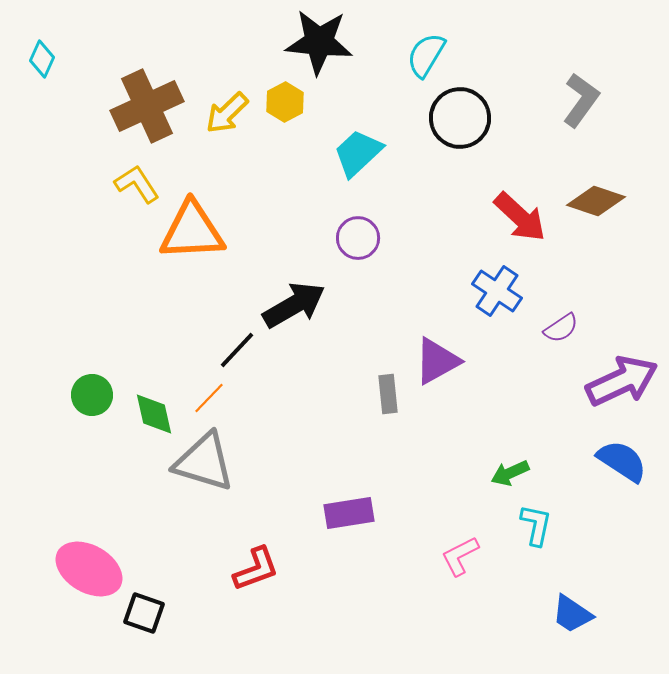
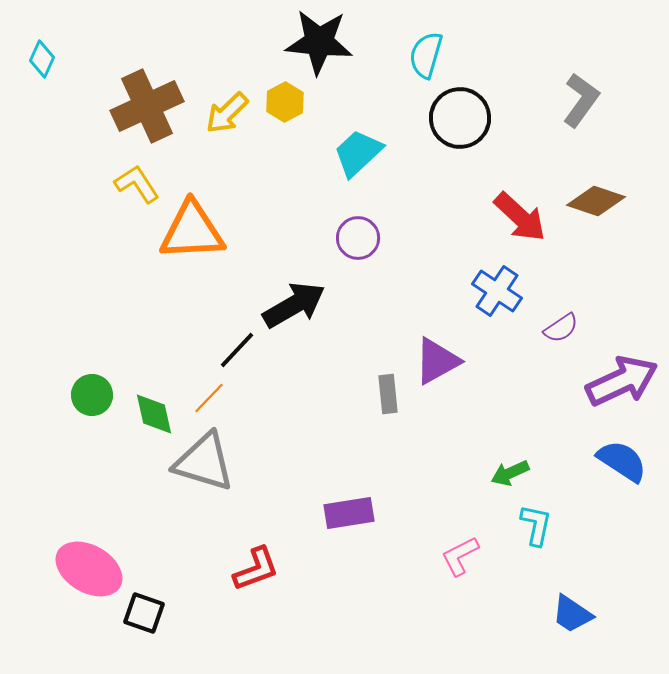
cyan semicircle: rotated 15 degrees counterclockwise
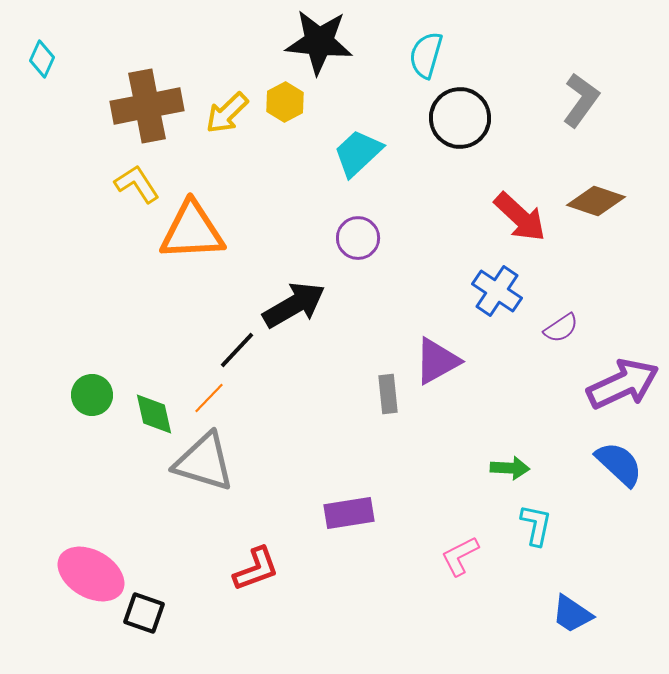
brown cross: rotated 14 degrees clockwise
purple arrow: moved 1 px right, 3 px down
blue semicircle: moved 3 px left, 3 px down; rotated 10 degrees clockwise
green arrow: moved 5 px up; rotated 153 degrees counterclockwise
pink ellipse: moved 2 px right, 5 px down
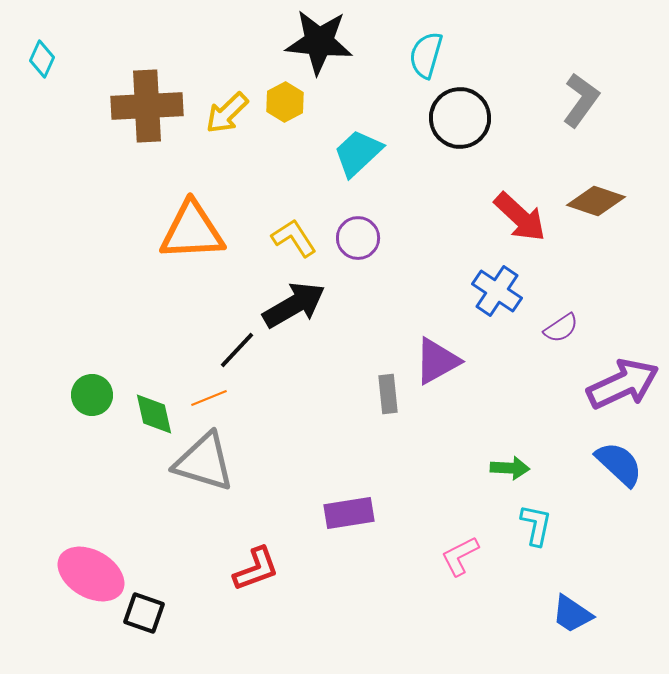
brown cross: rotated 8 degrees clockwise
yellow L-shape: moved 157 px right, 54 px down
orange line: rotated 24 degrees clockwise
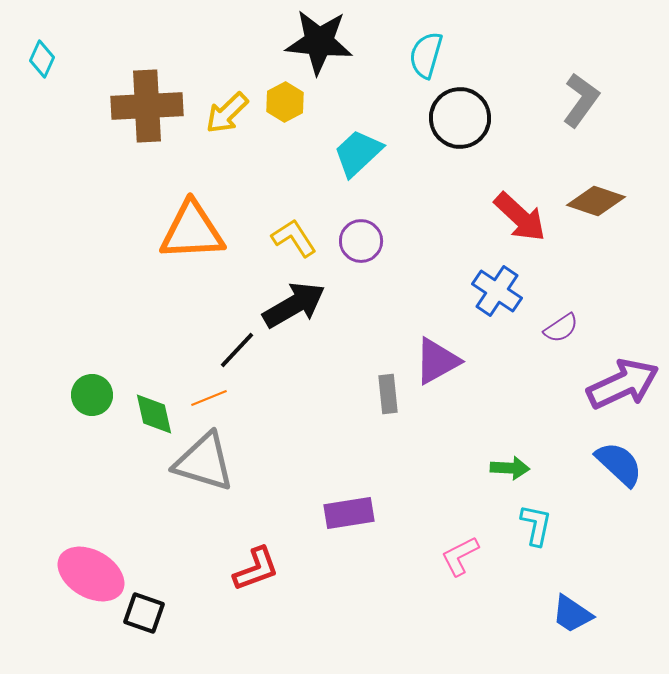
purple circle: moved 3 px right, 3 px down
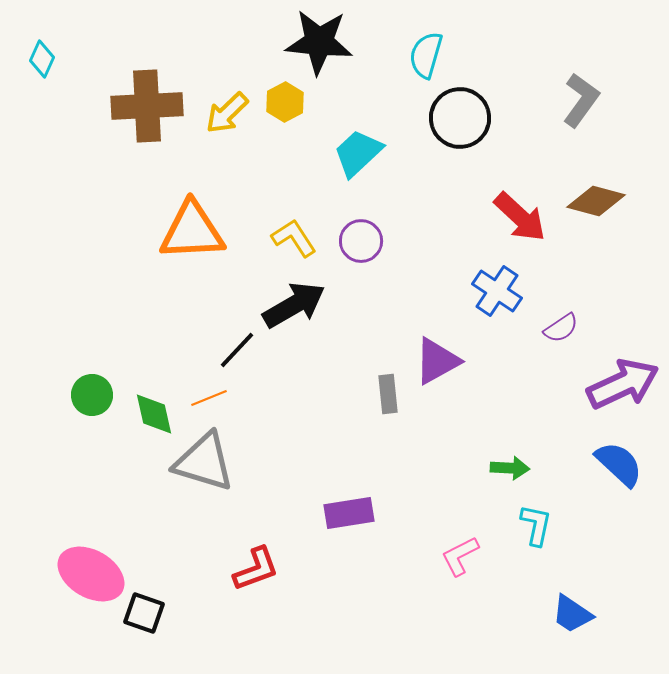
brown diamond: rotated 4 degrees counterclockwise
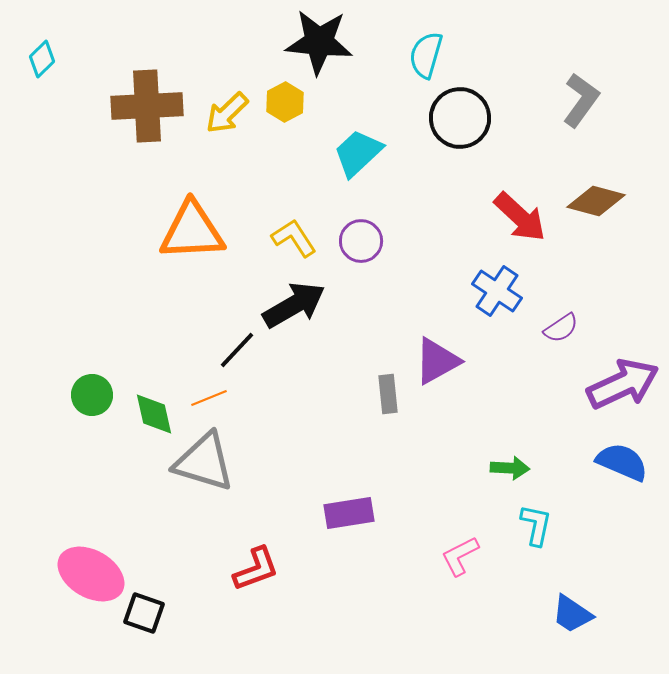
cyan diamond: rotated 21 degrees clockwise
blue semicircle: moved 3 px right, 2 px up; rotated 20 degrees counterclockwise
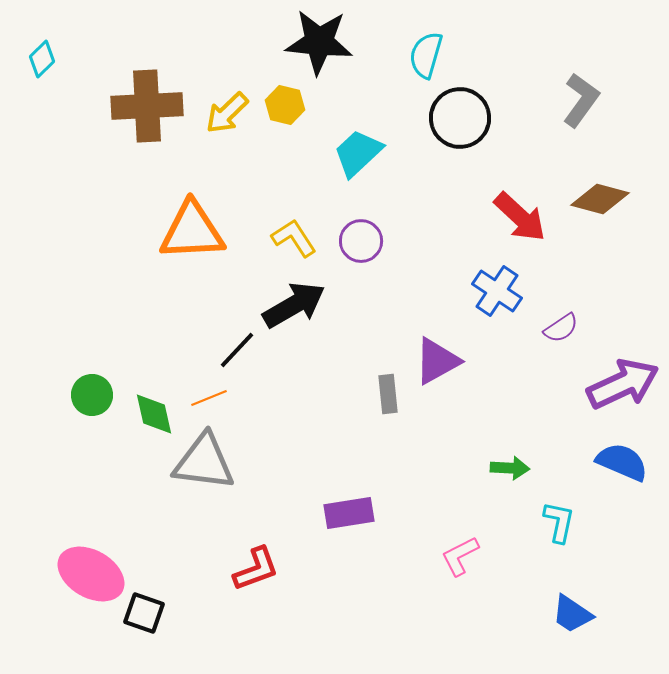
yellow hexagon: moved 3 px down; rotated 18 degrees counterclockwise
brown diamond: moved 4 px right, 2 px up
gray triangle: rotated 10 degrees counterclockwise
cyan L-shape: moved 23 px right, 3 px up
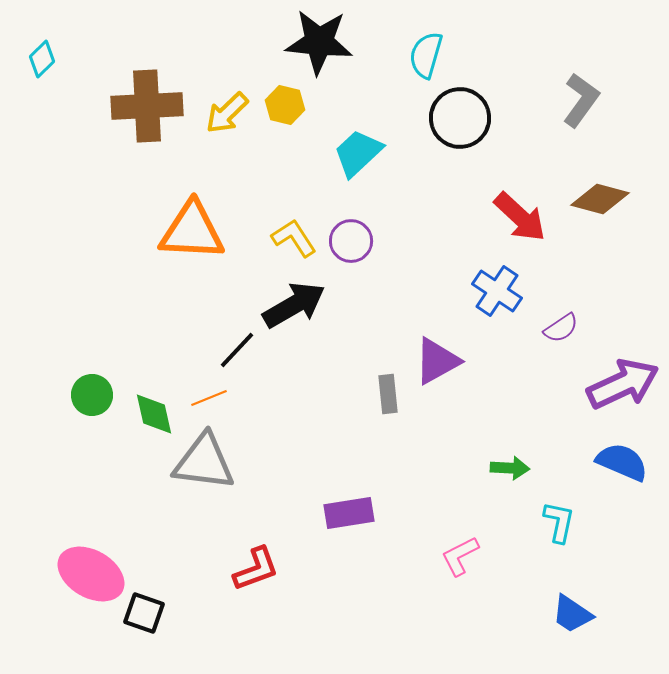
orange triangle: rotated 6 degrees clockwise
purple circle: moved 10 px left
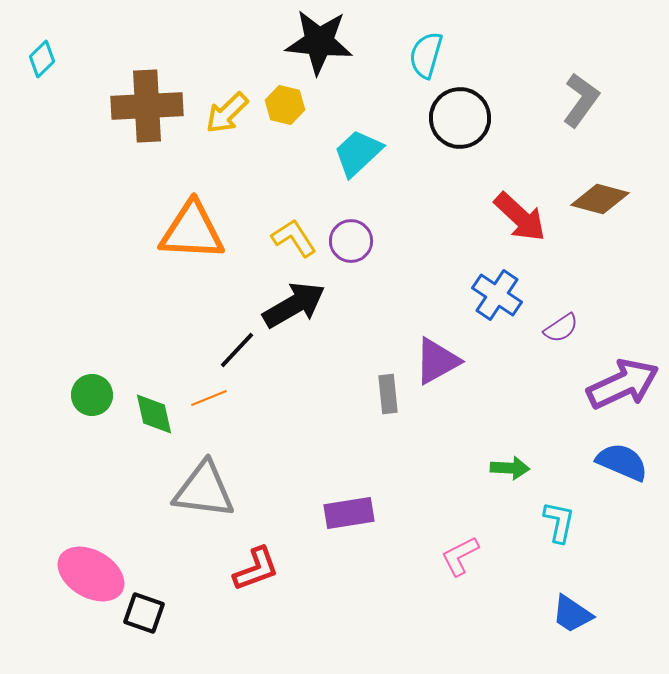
blue cross: moved 4 px down
gray triangle: moved 28 px down
